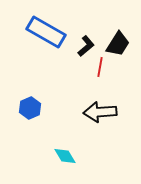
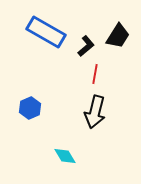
black trapezoid: moved 8 px up
red line: moved 5 px left, 7 px down
black arrow: moved 5 px left; rotated 72 degrees counterclockwise
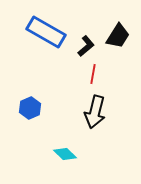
red line: moved 2 px left
cyan diamond: moved 2 px up; rotated 15 degrees counterclockwise
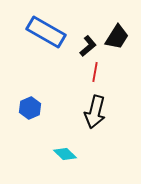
black trapezoid: moved 1 px left, 1 px down
black L-shape: moved 2 px right
red line: moved 2 px right, 2 px up
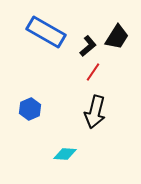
red line: moved 2 px left; rotated 24 degrees clockwise
blue hexagon: moved 1 px down
cyan diamond: rotated 40 degrees counterclockwise
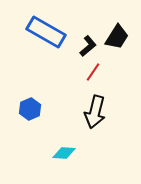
cyan diamond: moved 1 px left, 1 px up
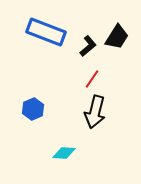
blue rectangle: rotated 9 degrees counterclockwise
red line: moved 1 px left, 7 px down
blue hexagon: moved 3 px right
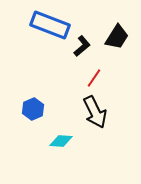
blue rectangle: moved 4 px right, 7 px up
black L-shape: moved 6 px left
red line: moved 2 px right, 1 px up
black arrow: rotated 40 degrees counterclockwise
cyan diamond: moved 3 px left, 12 px up
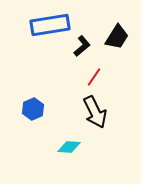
blue rectangle: rotated 30 degrees counterclockwise
red line: moved 1 px up
cyan diamond: moved 8 px right, 6 px down
